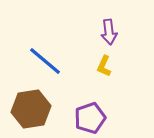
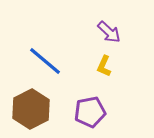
purple arrow: rotated 40 degrees counterclockwise
brown hexagon: rotated 18 degrees counterclockwise
purple pentagon: moved 6 px up; rotated 8 degrees clockwise
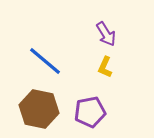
purple arrow: moved 3 px left, 2 px down; rotated 15 degrees clockwise
yellow L-shape: moved 1 px right, 1 px down
brown hexagon: moved 8 px right; rotated 21 degrees counterclockwise
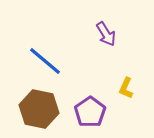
yellow L-shape: moved 21 px right, 21 px down
purple pentagon: rotated 24 degrees counterclockwise
